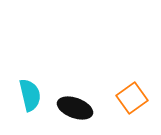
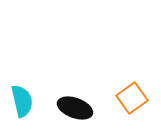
cyan semicircle: moved 8 px left, 6 px down
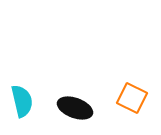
orange square: rotated 28 degrees counterclockwise
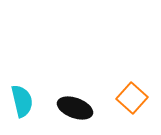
orange square: rotated 16 degrees clockwise
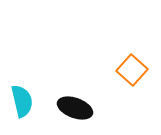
orange square: moved 28 px up
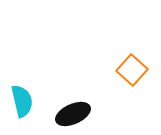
black ellipse: moved 2 px left, 6 px down; rotated 44 degrees counterclockwise
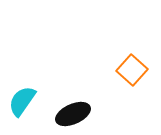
cyan semicircle: rotated 132 degrees counterclockwise
